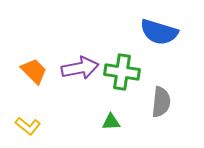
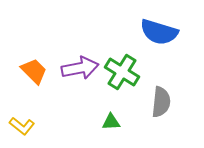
green cross: rotated 24 degrees clockwise
yellow L-shape: moved 6 px left
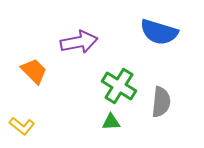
purple arrow: moved 1 px left, 26 px up
green cross: moved 3 px left, 14 px down
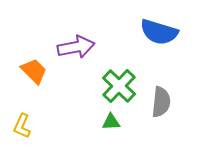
purple arrow: moved 3 px left, 5 px down
green cross: rotated 12 degrees clockwise
yellow L-shape: rotated 75 degrees clockwise
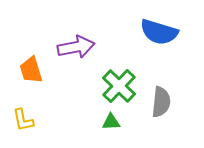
orange trapezoid: moved 3 px left, 1 px up; rotated 152 degrees counterclockwise
yellow L-shape: moved 1 px right, 6 px up; rotated 35 degrees counterclockwise
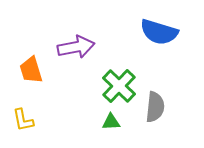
gray semicircle: moved 6 px left, 5 px down
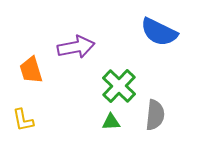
blue semicircle: rotated 9 degrees clockwise
gray semicircle: moved 8 px down
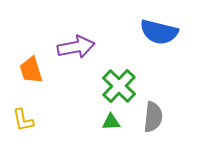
blue semicircle: rotated 12 degrees counterclockwise
gray semicircle: moved 2 px left, 2 px down
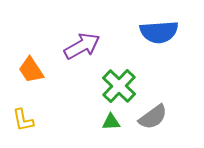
blue semicircle: rotated 18 degrees counterclockwise
purple arrow: moved 6 px right, 1 px up; rotated 18 degrees counterclockwise
orange trapezoid: rotated 16 degrees counterclockwise
gray semicircle: rotated 48 degrees clockwise
